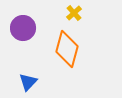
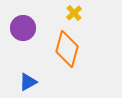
blue triangle: rotated 18 degrees clockwise
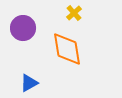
orange diamond: rotated 24 degrees counterclockwise
blue triangle: moved 1 px right, 1 px down
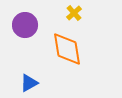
purple circle: moved 2 px right, 3 px up
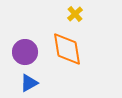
yellow cross: moved 1 px right, 1 px down
purple circle: moved 27 px down
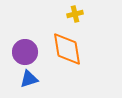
yellow cross: rotated 28 degrees clockwise
blue triangle: moved 4 px up; rotated 12 degrees clockwise
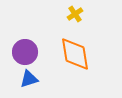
yellow cross: rotated 21 degrees counterclockwise
orange diamond: moved 8 px right, 5 px down
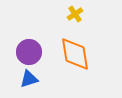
purple circle: moved 4 px right
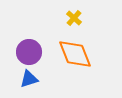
yellow cross: moved 1 px left, 4 px down; rotated 14 degrees counterclockwise
orange diamond: rotated 12 degrees counterclockwise
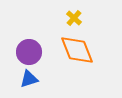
orange diamond: moved 2 px right, 4 px up
